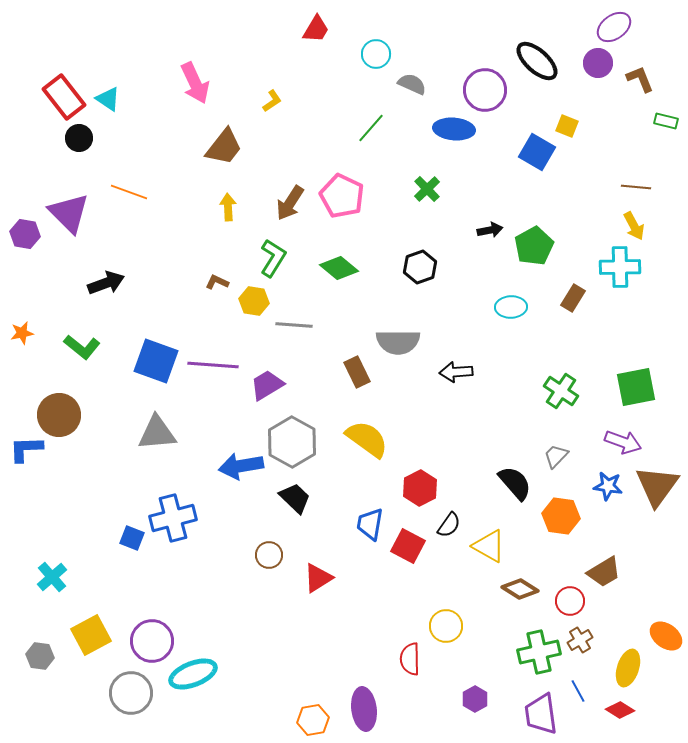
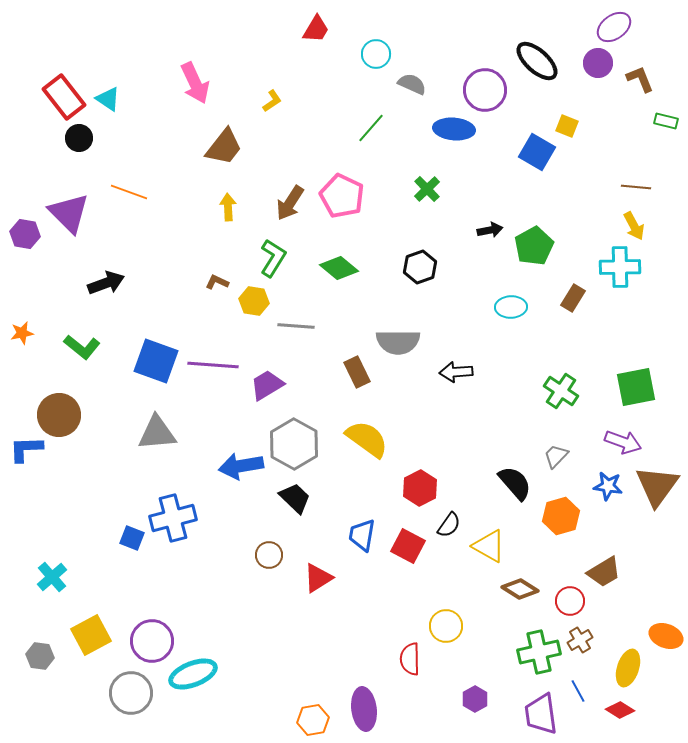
gray line at (294, 325): moved 2 px right, 1 px down
gray hexagon at (292, 442): moved 2 px right, 2 px down
orange hexagon at (561, 516): rotated 24 degrees counterclockwise
blue trapezoid at (370, 524): moved 8 px left, 11 px down
orange ellipse at (666, 636): rotated 16 degrees counterclockwise
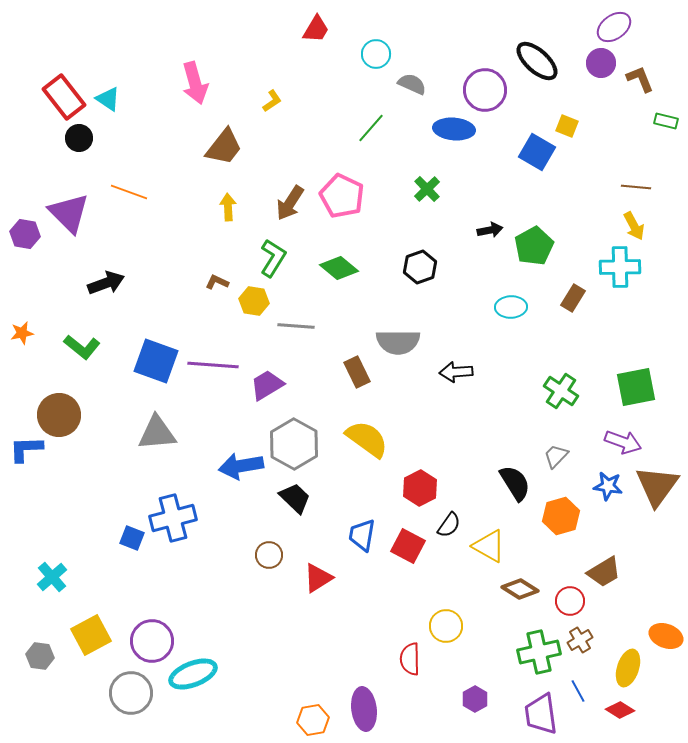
purple circle at (598, 63): moved 3 px right
pink arrow at (195, 83): rotated 9 degrees clockwise
black semicircle at (515, 483): rotated 9 degrees clockwise
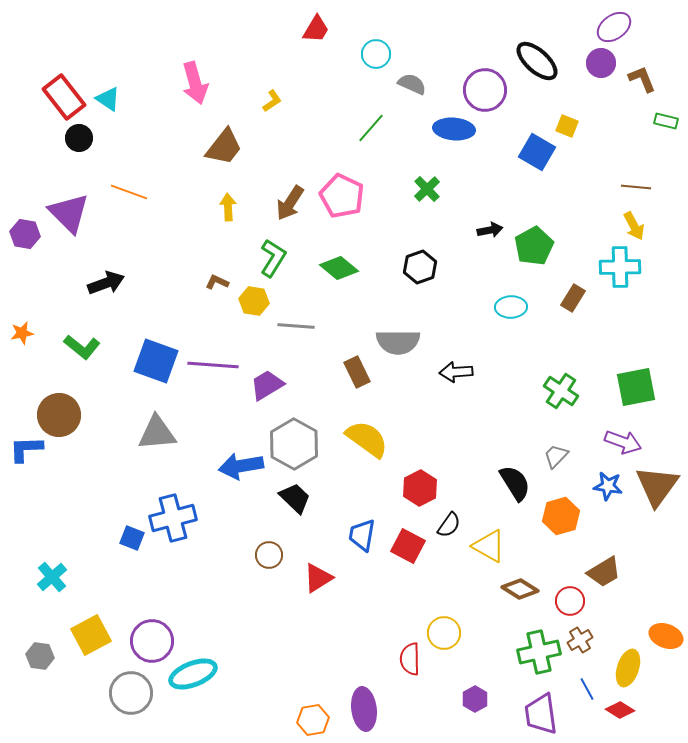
brown L-shape at (640, 79): moved 2 px right
yellow circle at (446, 626): moved 2 px left, 7 px down
blue line at (578, 691): moved 9 px right, 2 px up
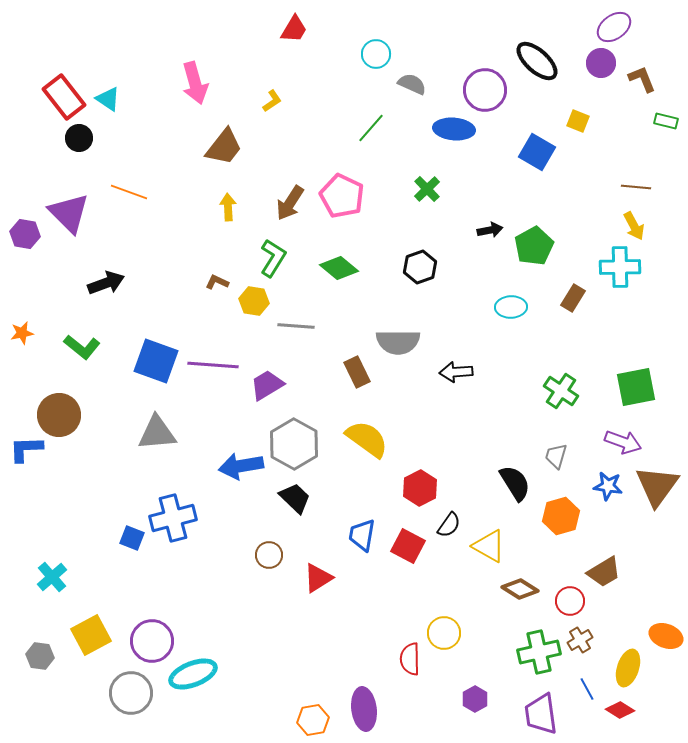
red trapezoid at (316, 29): moved 22 px left
yellow square at (567, 126): moved 11 px right, 5 px up
gray trapezoid at (556, 456): rotated 28 degrees counterclockwise
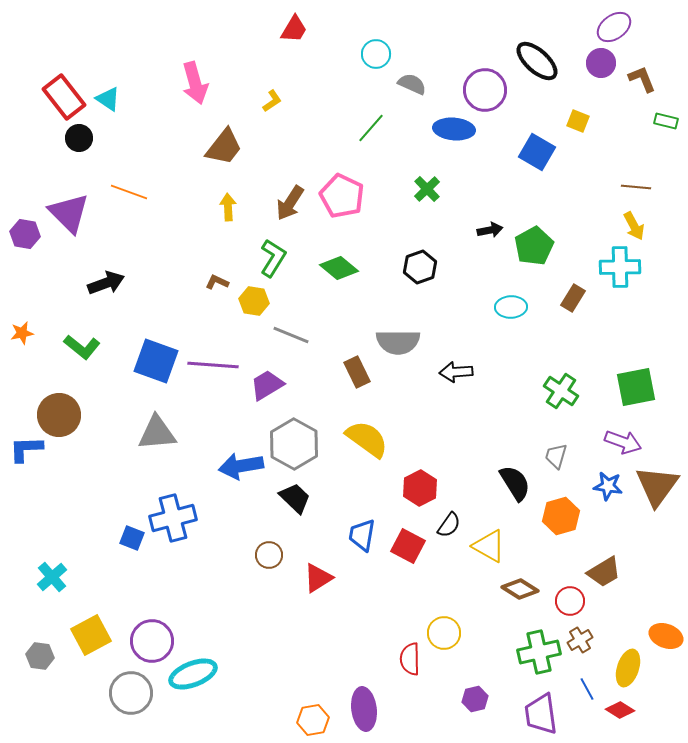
gray line at (296, 326): moved 5 px left, 9 px down; rotated 18 degrees clockwise
purple hexagon at (475, 699): rotated 15 degrees clockwise
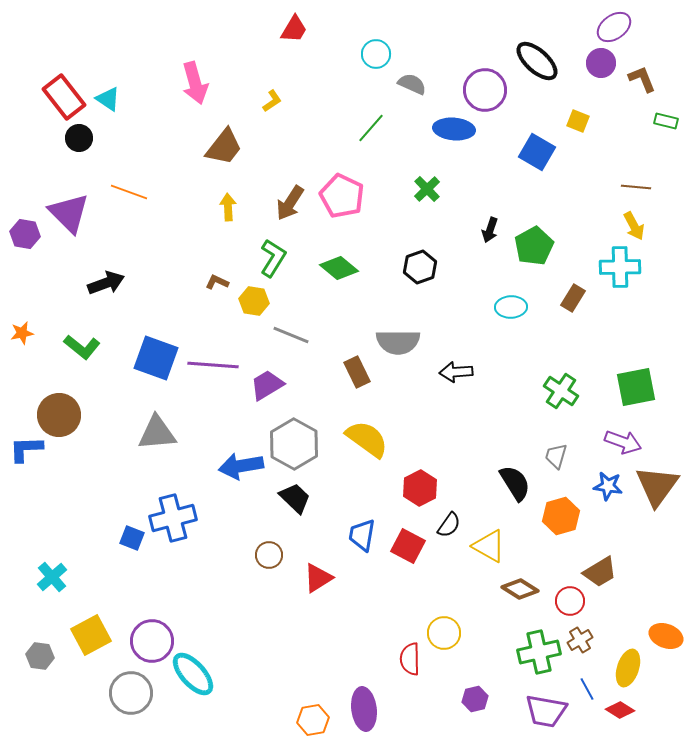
black arrow at (490, 230): rotated 120 degrees clockwise
blue square at (156, 361): moved 3 px up
brown trapezoid at (604, 572): moved 4 px left
cyan ellipse at (193, 674): rotated 69 degrees clockwise
purple trapezoid at (541, 714): moved 5 px right, 3 px up; rotated 72 degrees counterclockwise
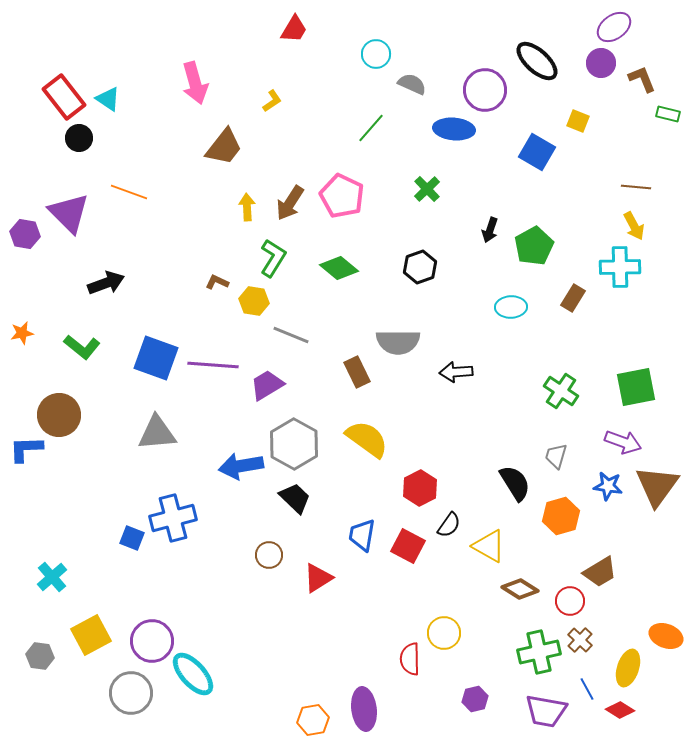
green rectangle at (666, 121): moved 2 px right, 7 px up
yellow arrow at (228, 207): moved 19 px right
brown cross at (580, 640): rotated 15 degrees counterclockwise
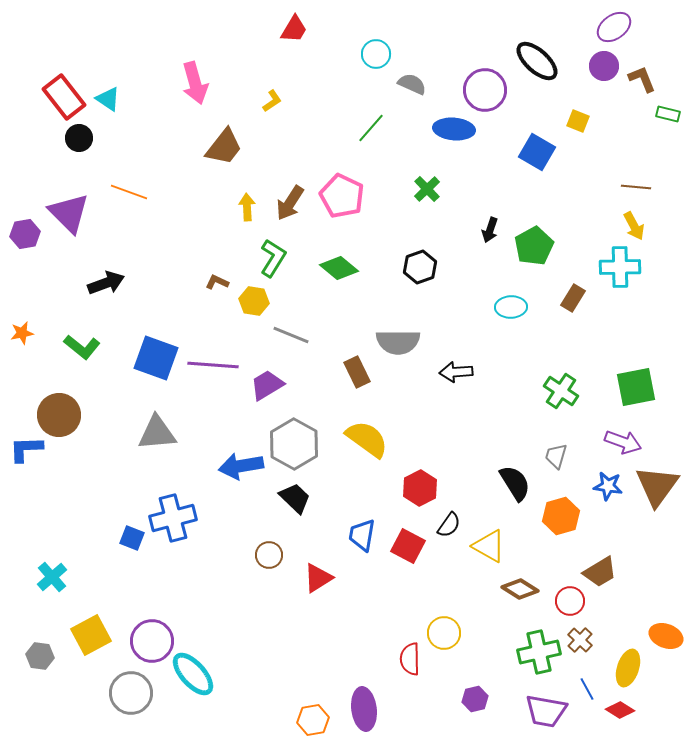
purple circle at (601, 63): moved 3 px right, 3 px down
purple hexagon at (25, 234): rotated 20 degrees counterclockwise
